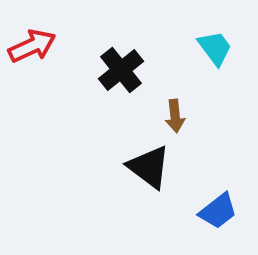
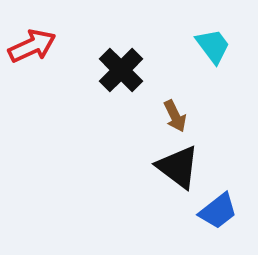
cyan trapezoid: moved 2 px left, 2 px up
black cross: rotated 6 degrees counterclockwise
brown arrow: rotated 20 degrees counterclockwise
black triangle: moved 29 px right
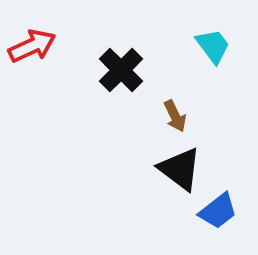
black triangle: moved 2 px right, 2 px down
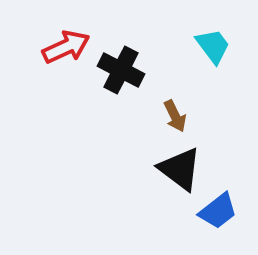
red arrow: moved 34 px right, 1 px down
black cross: rotated 18 degrees counterclockwise
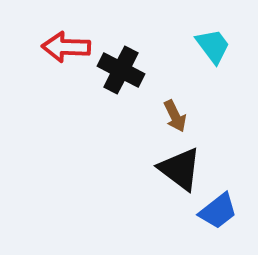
red arrow: rotated 153 degrees counterclockwise
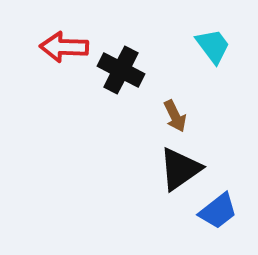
red arrow: moved 2 px left
black triangle: rotated 48 degrees clockwise
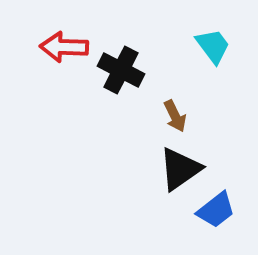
blue trapezoid: moved 2 px left, 1 px up
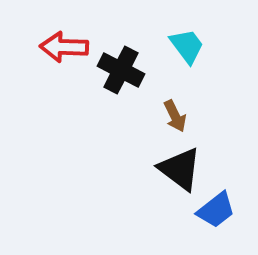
cyan trapezoid: moved 26 px left
black triangle: rotated 48 degrees counterclockwise
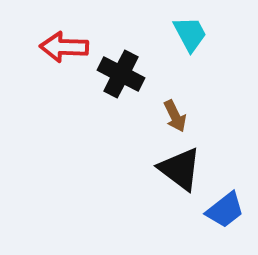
cyan trapezoid: moved 3 px right, 12 px up; rotated 9 degrees clockwise
black cross: moved 4 px down
blue trapezoid: moved 9 px right
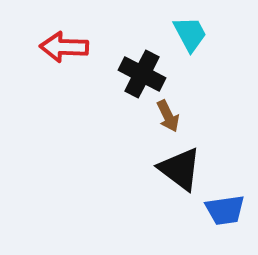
black cross: moved 21 px right
brown arrow: moved 7 px left
blue trapezoid: rotated 30 degrees clockwise
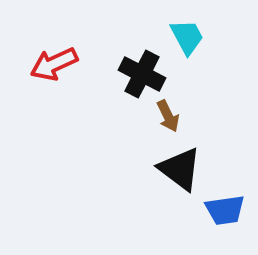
cyan trapezoid: moved 3 px left, 3 px down
red arrow: moved 10 px left, 17 px down; rotated 27 degrees counterclockwise
